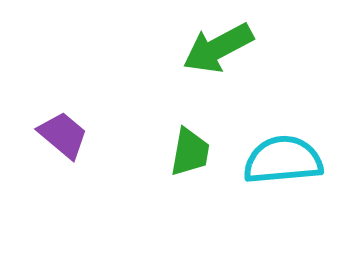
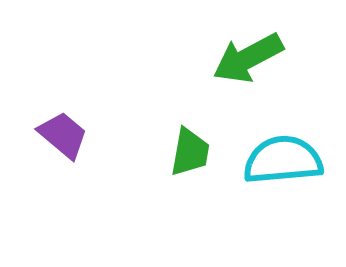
green arrow: moved 30 px right, 10 px down
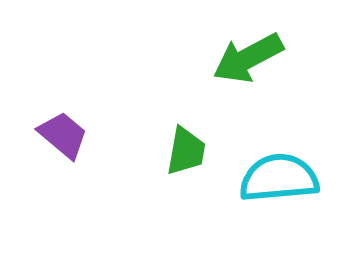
green trapezoid: moved 4 px left, 1 px up
cyan semicircle: moved 4 px left, 18 px down
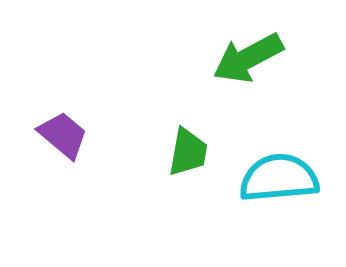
green trapezoid: moved 2 px right, 1 px down
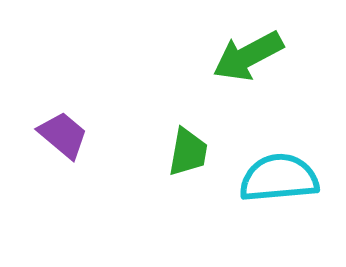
green arrow: moved 2 px up
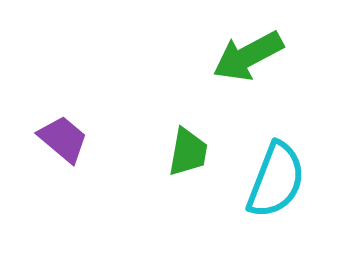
purple trapezoid: moved 4 px down
cyan semicircle: moved 3 px left, 2 px down; rotated 116 degrees clockwise
